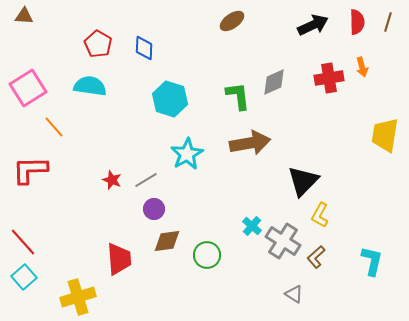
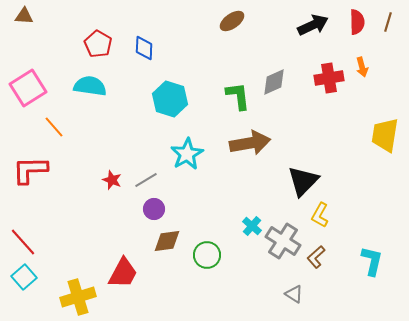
red trapezoid: moved 4 px right, 14 px down; rotated 32 degrees clockwise
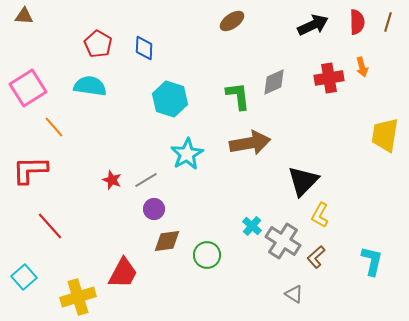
red line: moved 27 px right, 16 px up
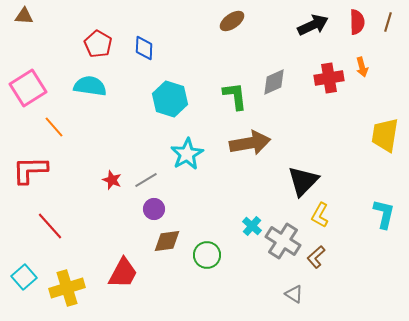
green L-shape: moved 3 px left
cyan L-shape: moved 12 px right, 47 px up
yellow cross: moved 11 px left, 9 px up
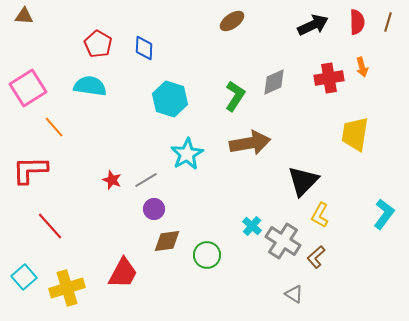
green L-shape: rotated 40 degrees clockwise
yellow trapezoid: moved 30 px left, 1 px up
cyan L-shape: rotated 24 degrees clockwise
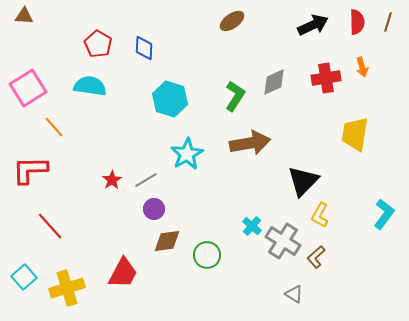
red cross: moved 3 px left
red star: rotated 18 degrees clockwise
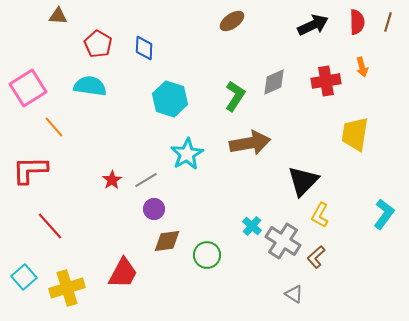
brown triangle: moved 34 px right
red cross: moved 3 px down
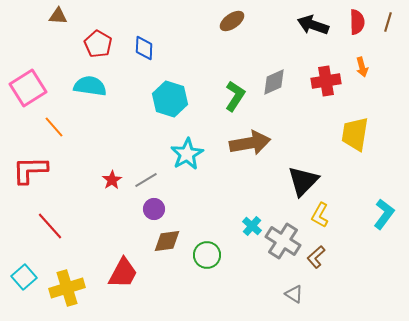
black arrow: rotated 136 degrees counterclockwise
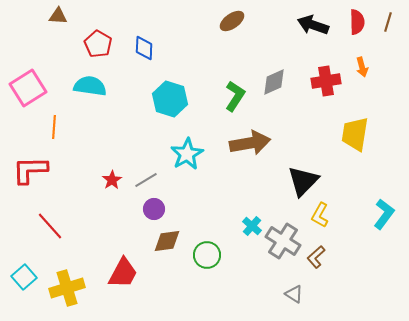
orange line: rotated 45 degrees clockwise
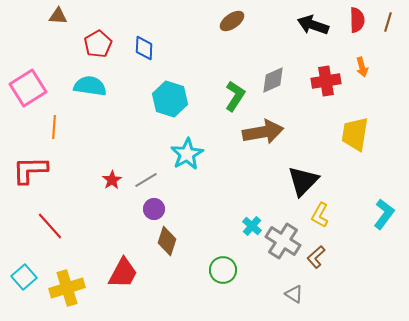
red semicircle: moved 2 px up
red pentagon: rotated 12 degrees clockwise
gray diamond: moved 1 px left, 2 px up
brown arrow: moved 13 px right, 11 px up
brown diamond: rotated 64 degrees counterclockwise
green circle: moved 16 px right, 15 px down
